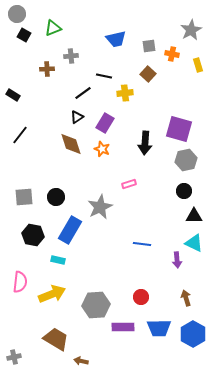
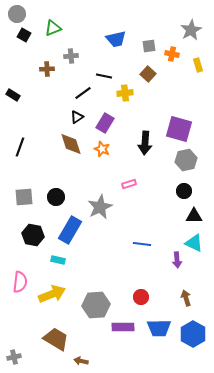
black line at (20, 135): moved 12 px down; rotated 18 degrees counterclockwise
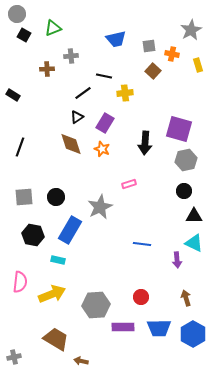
brown square at (148, 74): moved 5 px right, 3 px up
